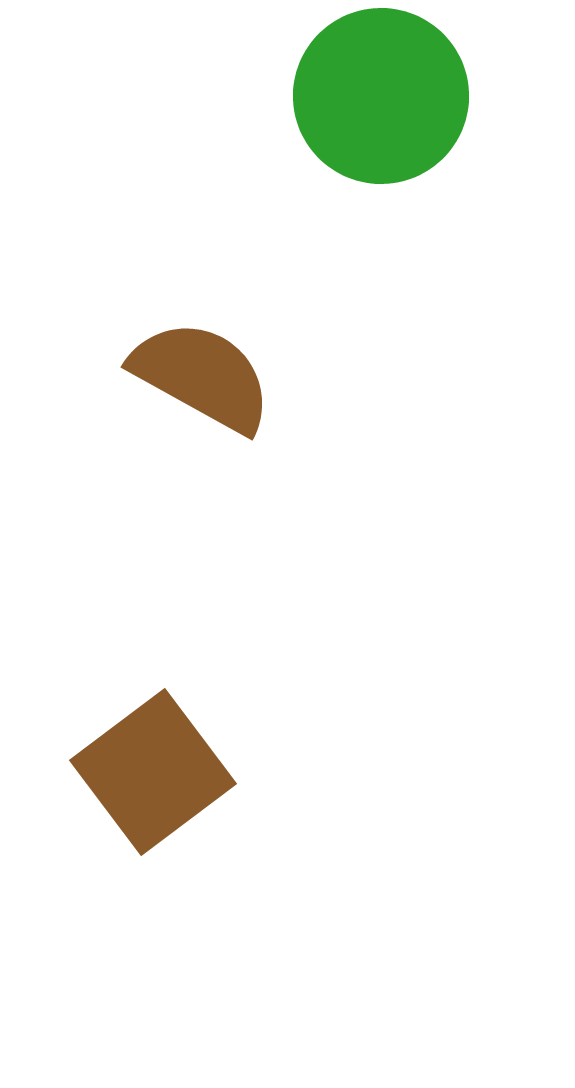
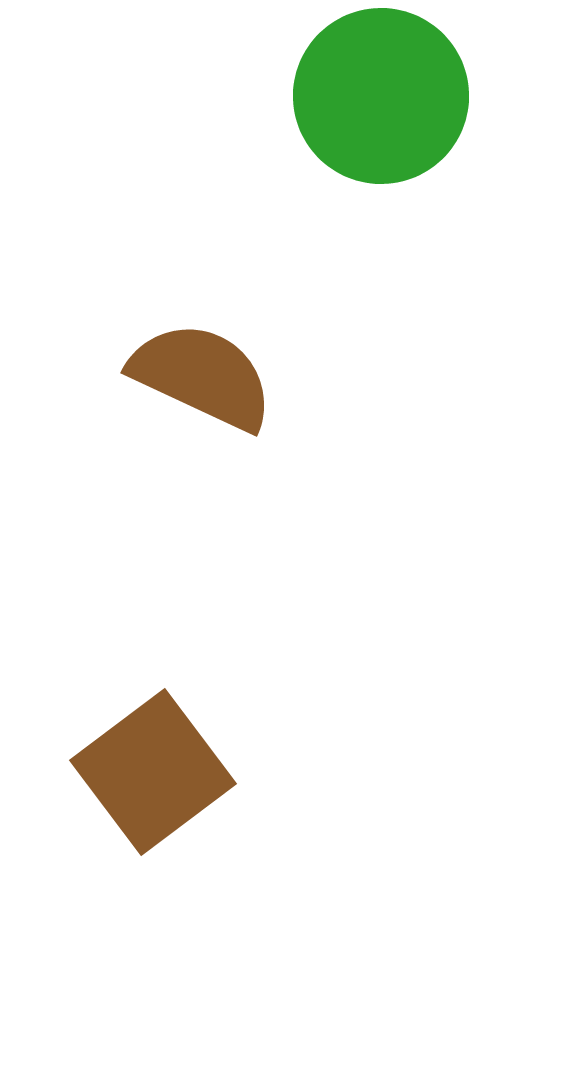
brown semicircle: rotated 4 degrees counterclockwise
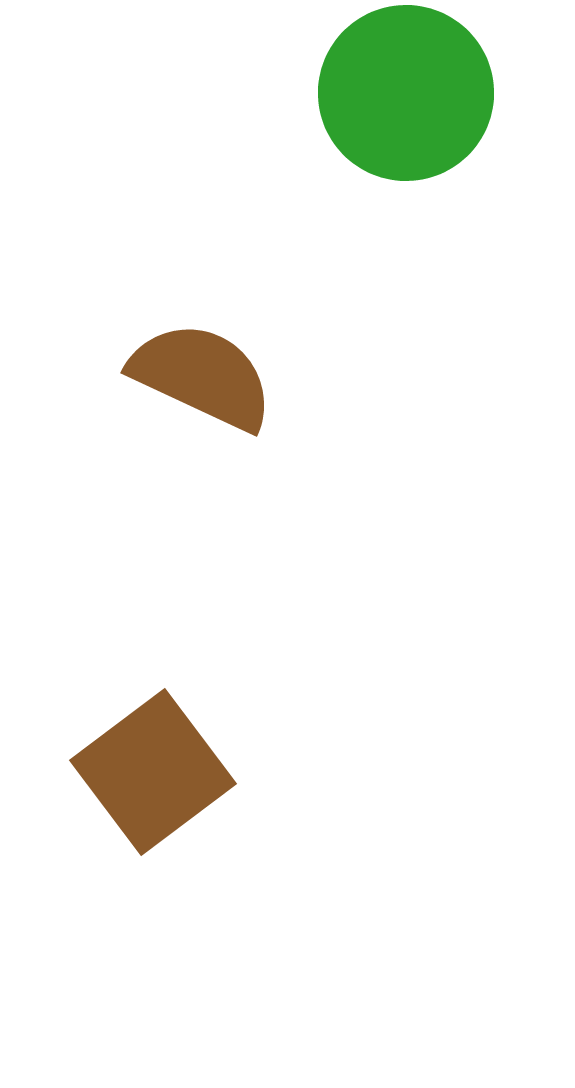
green circle: moved 25 px right, 3 px up
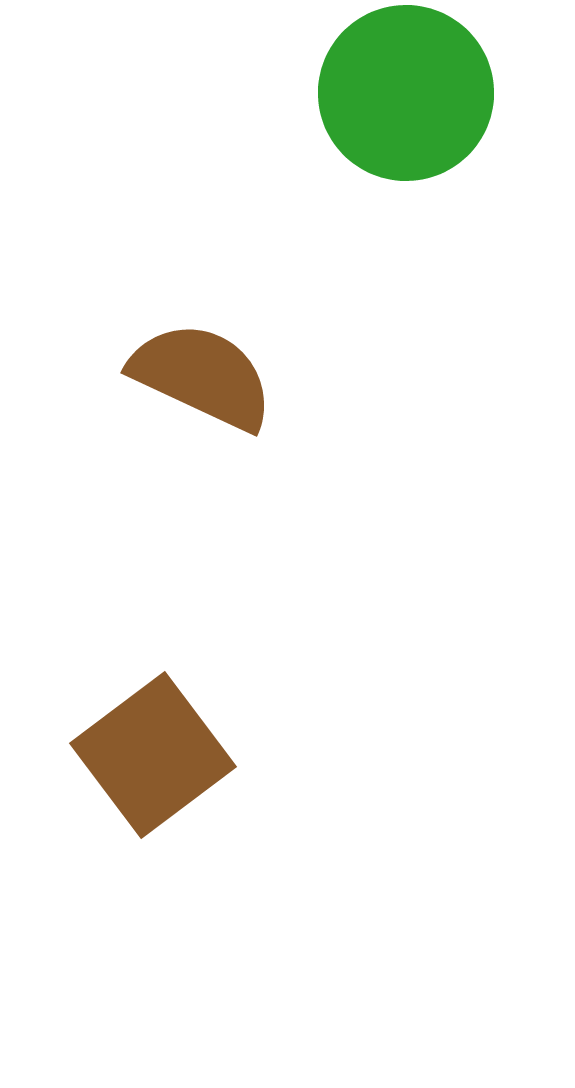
brown square: moved 17 px up
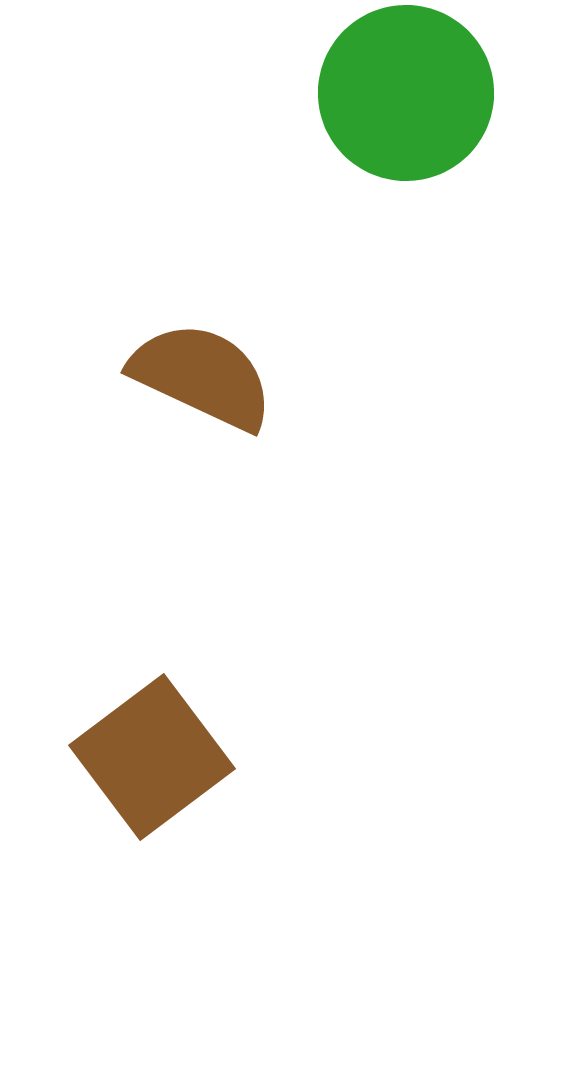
brown square: moved 1 px left, 2 px down
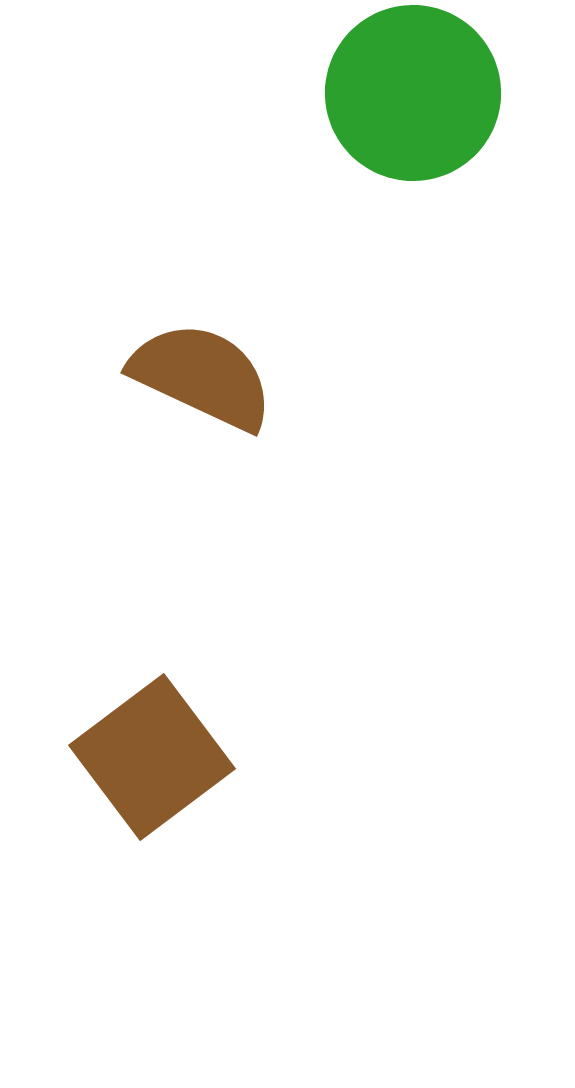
green circle: moved 7 px right
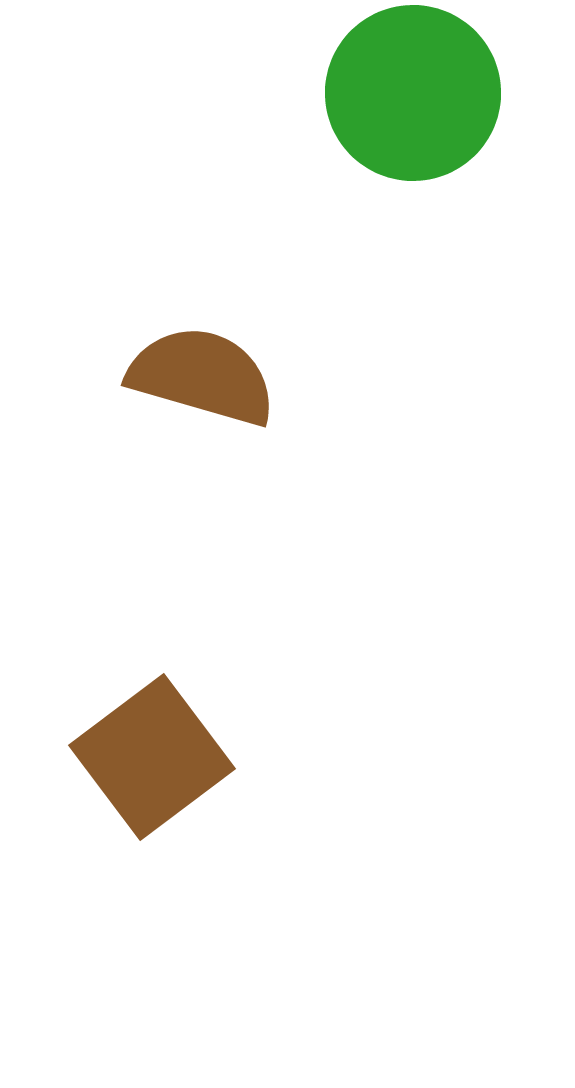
brown semicircle: rotated 9 degrees counterclockwise
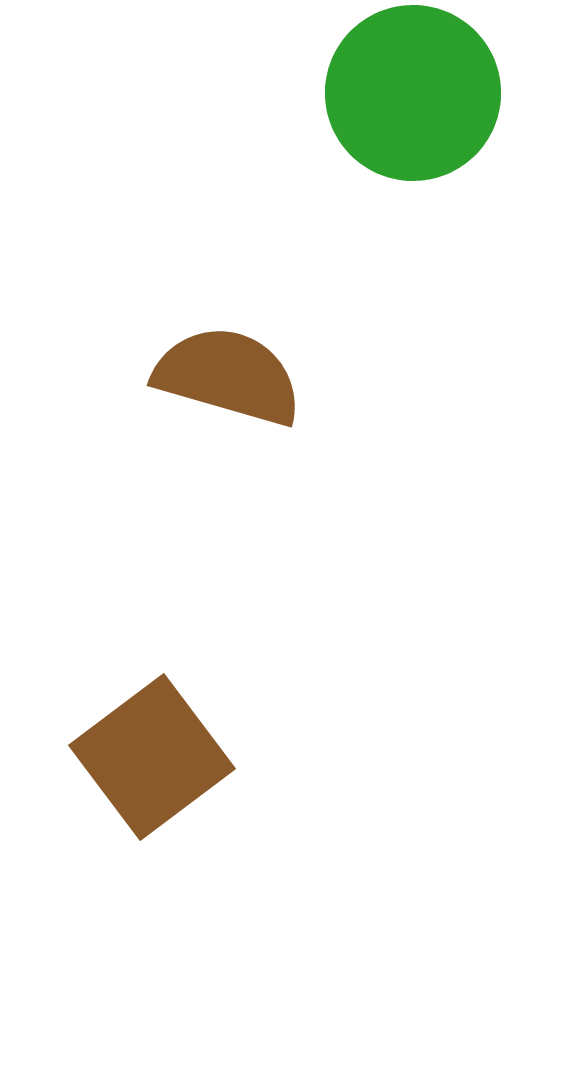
brown semicircle: moved 26 px right
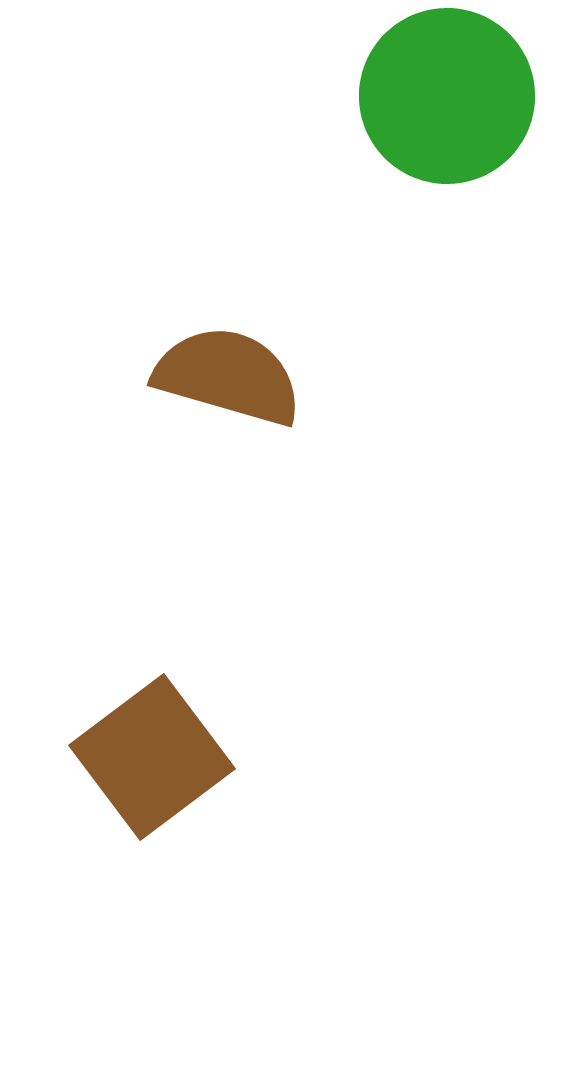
green circle: moved 34 px right, 3 px down
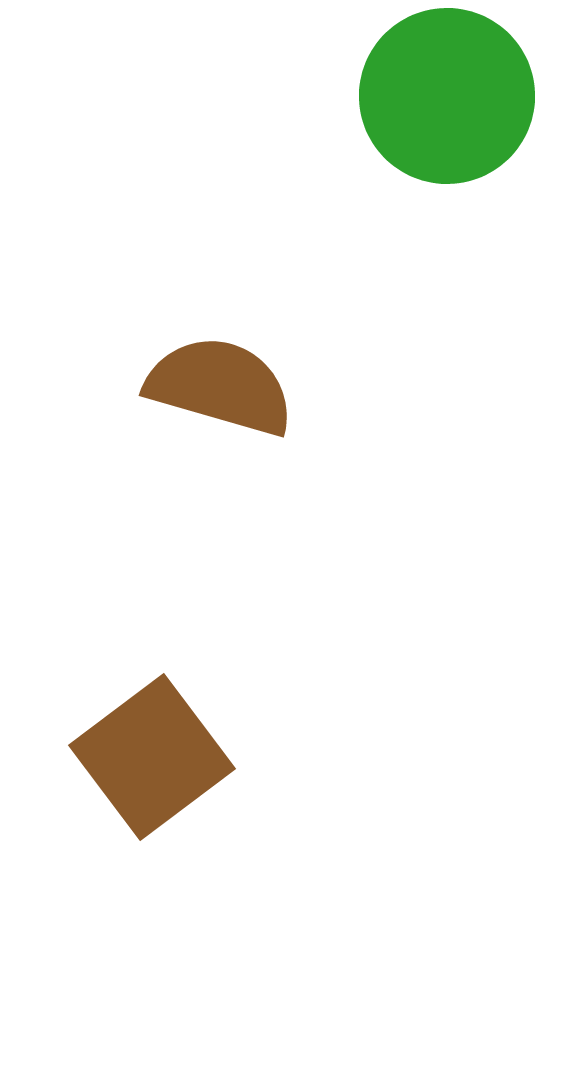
brown semicircle: moved 8 px left, 10 px down
